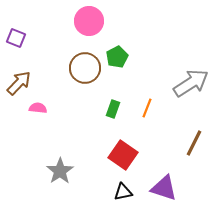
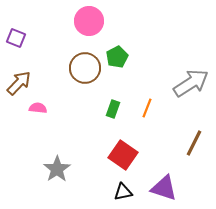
gray star: moved 3 px left, 2 px up
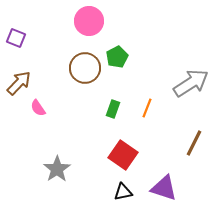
pink semicircle: rotated 132 degrees counterclockwise
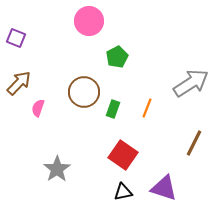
brown circle: moved 1 px left, 24 px down
pink semicircle: rotated 54 degrees clockwise
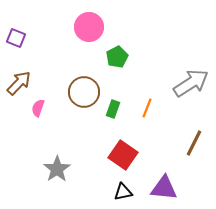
pink circle: moved 6 px down
purple triangle: rotated 12 degrees counterclockwise
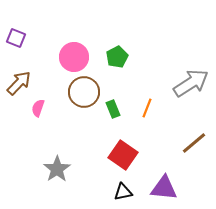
pink circle: moved 15 px left, 30 px down
green rectangle: rotated 42 degrees counterclockwise
brown line: rotated 24 degrees clockwise
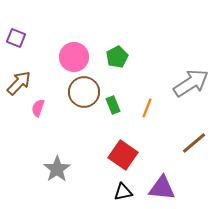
green rectangle: moved 4 px up
purple triangle: moved 2 px left
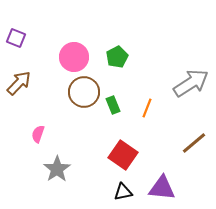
pink semicircle: moved 26 px down
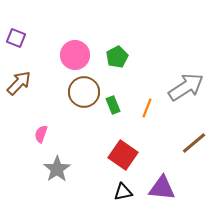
pink circle: moved 1 px right, 2 px up
gray arrow: moved 5 px left, 4 px down
pink semicircle: moved 3 px right
